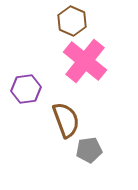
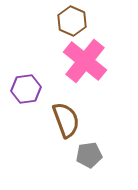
gray pentagon: moved 5 px down
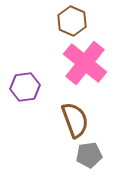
pink cross: moved 2 px down
purple hexagon: moved 1 px left, 2 px up
brown semicircle: moved 9 px right
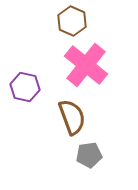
pink cross: moved 1 px right, 2 px down
purple hexagon: rotated 20 degrees clockwise
brown semicircle: moved 3 px left, 3 px up
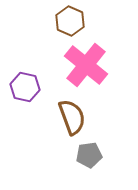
brown hexagon: moved 2 px left
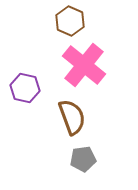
pink cross: moved 2 px left
purple hexagon: moved 1 px down
gray pentagon: moved 6 px left, 4 px down
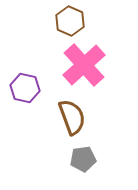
pink cross: rotated 9 degrees clockwise
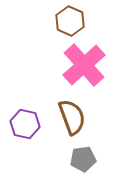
purple hexagon: moved 36 px down
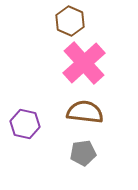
pink cross: moved 2 px up
brown semicircle: moved 13 px right, 5 px up; rotated 63 degrees counterclockwise
gray pentagon: moved 6 px up
